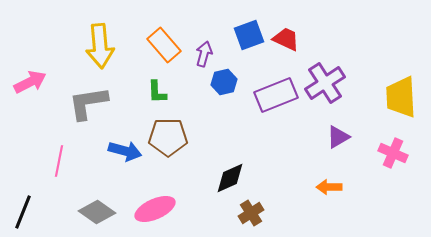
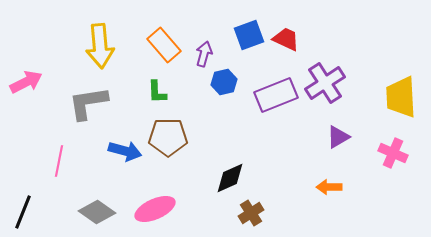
pink arrow: moved 4 px left
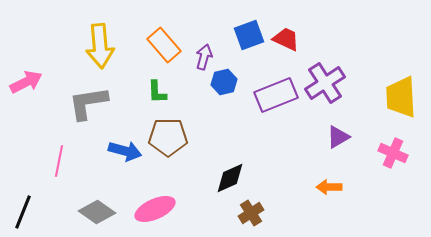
purple arrow: moved 3 px down
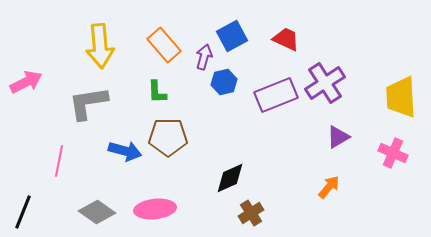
blue square: moved 17 px left, 1 px down; rotated 8 degrees counterclockwise
orange arrow: rotated 130 degrees clockwise
pink ellipse: rotated 18 degrees clockwise
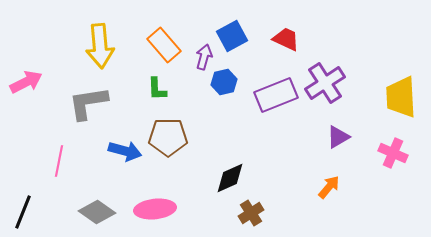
green L-shape: moved 3 px up
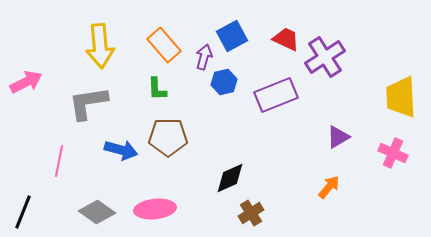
purple cross: moved 26 px up
blue arrow: moved 4 px left, 1 px up
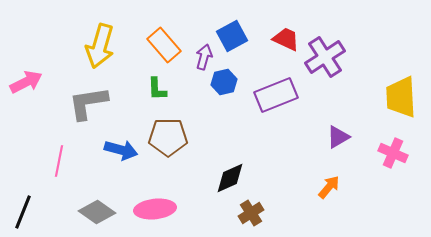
yellow arrow: rotated 21 degrees clockwise
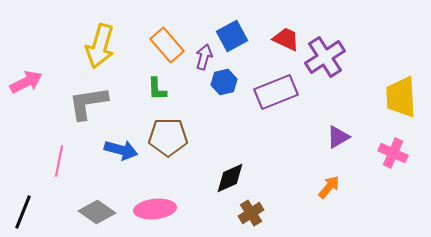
orange rectangle: moved 3 px right
purple rectangle: moved 3 px up
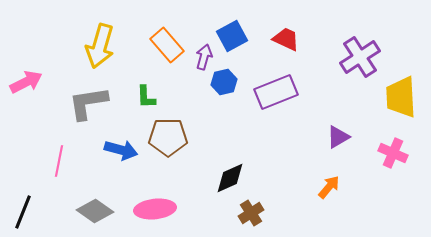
purple cross: moved 35 px right
green L-shape: moved 11 px left, 8 px down
gray diamond: moved 2 px left, 1 px up
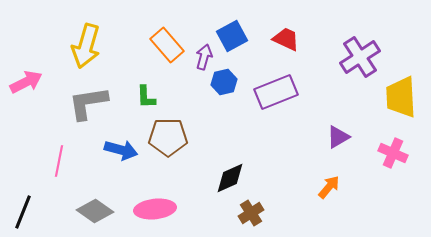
yellow arrow: moved 14 px left
